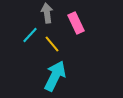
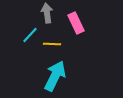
yellow line: rotated 48 degrees counterclockwise
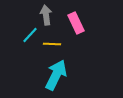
gray arrow: moved 1 px left, 2 px down
cyan arrow: moved 1 px right, 1 px up
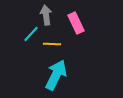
cyan line: moved 1 px right, 1 px up
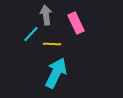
cyan arrow: moved 2 px up
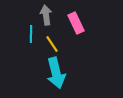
cyan line: rotated 42 degrees counterclockwise
yellow line: rotated 54 degrees clockwise
cyan arrow: rotated 140 degrees clockwise
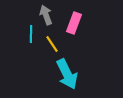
gray arrow: rotated 12 degrees counterclockwise
pink rectangle: moved 2 px left; rotated 45 degrees clockwise
cyan arrow: moved 11 px right, 1 px down; rotated 12 degrees counterclockwise
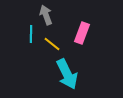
pink rectangle: moved 8 px right, 10 px down
yellow line: rotated 18 degrees counterclockwise
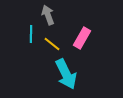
gray arrow: moved 2 px right
pink rectangle: moved 5 px down; rotated 10 degrees clockwise
cyan arrow: moved 1 px left
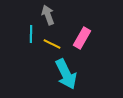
yellow line: rotated 12 degrees counterclockwise
